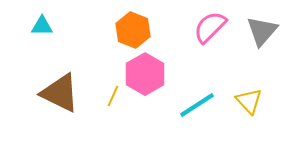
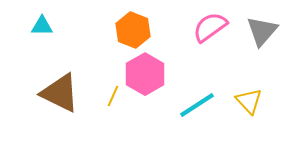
pink semicircle: rotated 9 degrees clockwise
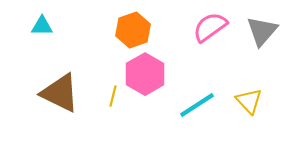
orange hexagon: rotated 20 degrees clockwise
yellow line: rotated 10 degrees counterclockwise
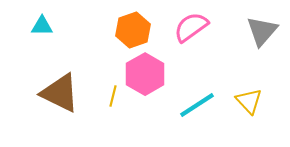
pink semicircle: moved 19 px left
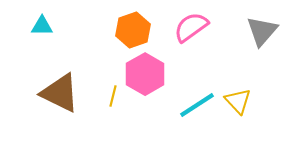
yellow triangle: moved 11 px left
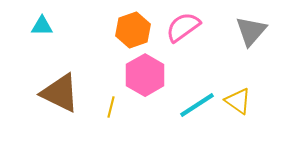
pink semicircle: moved 8 px left
gray triangle: moved 11 px left
pink hexagon: moved 1 px down
yellow line: moved 2 px left, 11 px down
yellow triangle: rotated 12 degrees counterclockwise
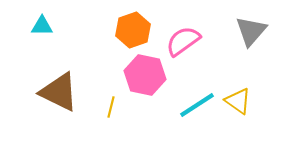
pink semicircle: moved 14 px down
pink hexagon: rotated 18 degrees counterclockwise
brown triangle: moved 1 px left, 1 px up
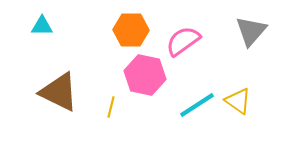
orange hexagon: moved 2 px left; rotated 20 degrees clockwise
